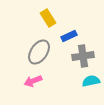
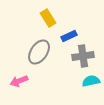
pink arrow: moved 14 px left
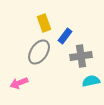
yellow rectangle: moved 4 px left, 5 px down; rotated 12 degrees clockwise
blue rectangle: moved 4 px left; rotated 28 degrees counterclockwise
gray cross: moved 2 px left
pink arrow: moved 2 px down
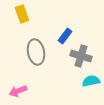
yellow rectangle: moved 22 px left, 9 px up
gray ellipse: moved 3 px left; rotated 45 degrees counterclockwise
gray cross: rotated 25 degrees clockwise
pink arrow: moved 1 px left, 8 px down
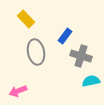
yellow rectangle: moved 4 px right, 5 px down; rotated 24 degrees counterclockwise
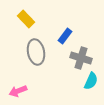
gray cross: moved 2 px down
cyan semicircle: rotated 126 degrees clockwise
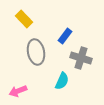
yellow rectangle: moved 2 px left
cyan semicircle: moved 29 px left
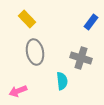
yellow rectangle: moved 3 px right
blue rectangle: moved 26 px right, 14 px up
gray ellipse: moved 1 px left
cyan semicircle: rotated 30 degrees counterclockwise
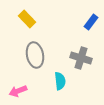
gray ellipse: moved 3 px down
cyan semicircle: moved 2 px left
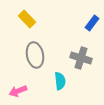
blue rectangle: moved 1 px right, 1 px down
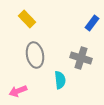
cyan semicircle: moved 1 px up
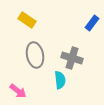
yellow rectangle: moved 1 px down; rotated 12 degrees counterclockwise
gray cross: moved 9 px left
pink arrow: rotated 120 degrees counterclockwise
